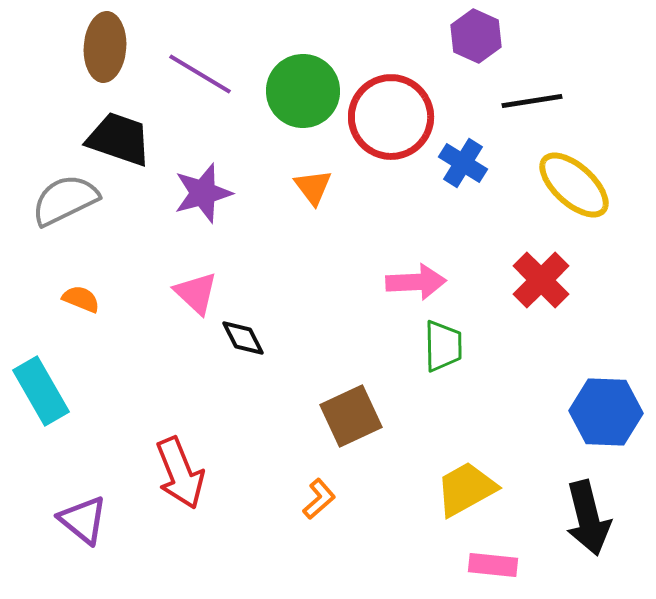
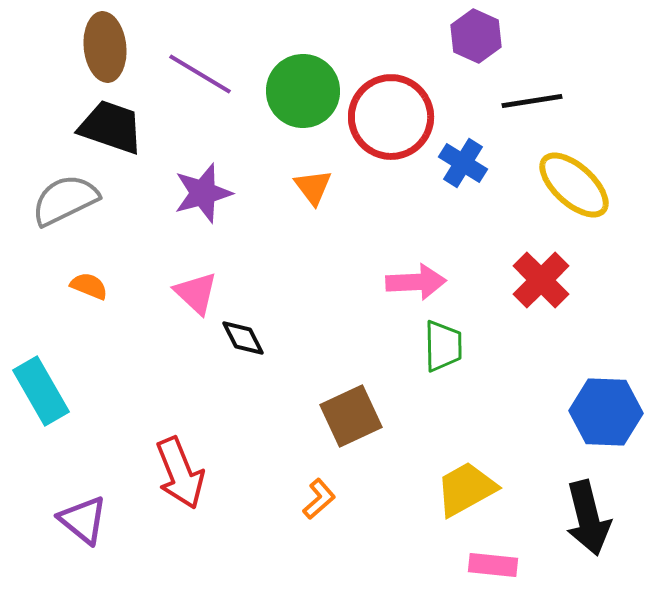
brown ellipse: rotated 10 degrees counterclockwise
black trapezoid: moved 8 px left, 12 px up
orange semicircle: moved 8 px right, 13 px up
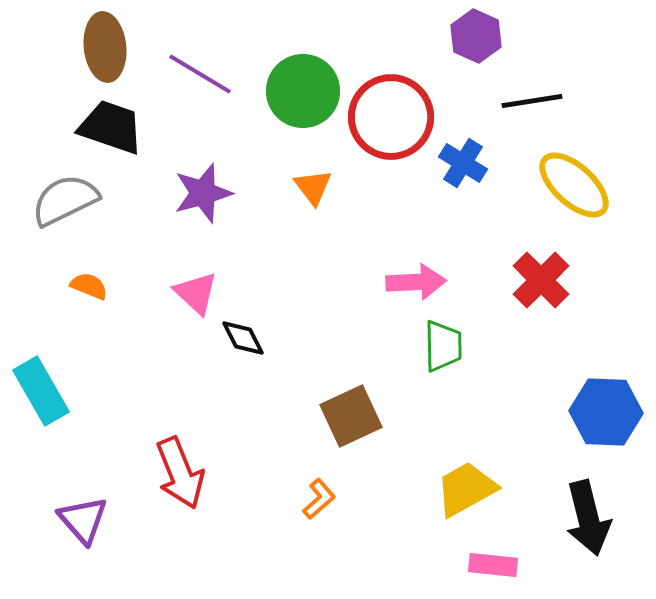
purple triangle: rotated 10 degrees clockwise
